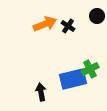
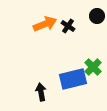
green cross: moved 3 px right, 2 px up; rotated 18 degrees counterclockwise
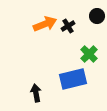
black cross: rotated 24 degrees clockwise
green cross: moved 4 px left, 13 px up
black arrow: moved 5 px left, 1 px down
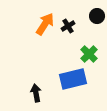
orange arrow: rotated 35 degrees counterclockwise
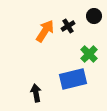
black circle: moved 3 px left
orange arrow: moved 7 px down
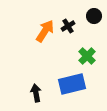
green cross: moved 2 px left, 2 px down
blue rectangle: moved 1 px left, 5 px down
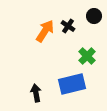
black cross: rotated 24 degrees counterclockwise
